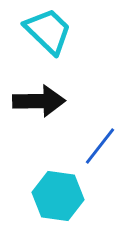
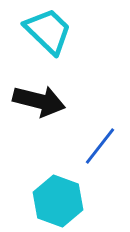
black arrow: rotated 15 degrees clockwise
cyan hexagon: moved 5 px down; rotated 12 degrees clockwise
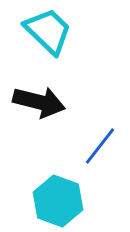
black arrow: moved 1 px down
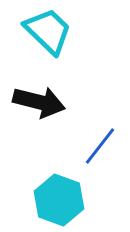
cyan hexagon: moved 1 px right, 1 px up
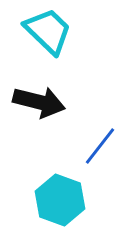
cyan hexagon: moved 1 px right
